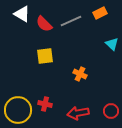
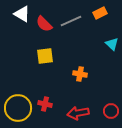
orange cross: rotated 16 degrees counterclockwise
yellow circle: moved 2 px up
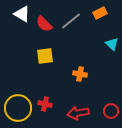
gray line: rotated 15 degrees counterclockwise
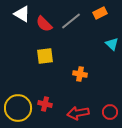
red circle: moved 1 px left, 1 px down
